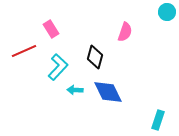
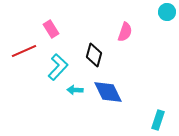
black diamond: moved 1 px left, 2 px up
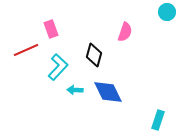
pink rectangle: rotated 12 degrees clockwise
red line: moved 2 px right, 1 px up
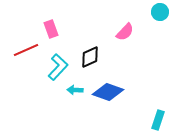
cyan circle: moved 7 px left
pink semicircle: rotated 24 degrees clockwise
black diamond: moved 4 px left, 2 px down; rotated 50 degrees clockwise
blue diamond: rotated 44 degrees counterclockwise
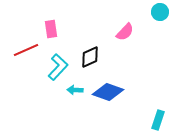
pink rectangle: rotated 12 degrees clockwise
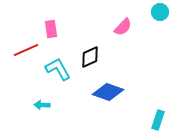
pink semicircle: moved 2 px left, 5 px up
cyan L-shape: moved 2 px down; rotated 72 degrees counterclockwise
cyan arrow: moved 33 px left, 15 px down
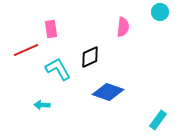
pink semicircle: rotated 36 degrees counterclockwise
cyan rectangle: rotated 18 degrees clockwise
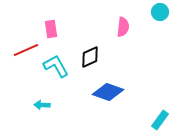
cyan L-shape: moved 2 px left, 3 px up
cyan rectangle: moved 2 px right
